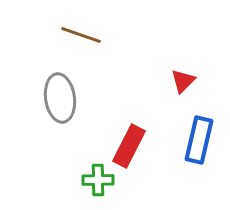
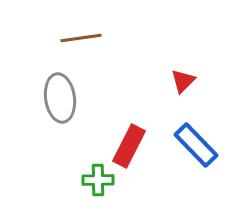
brown line: moved 3 px down; rotated 27 degrees counterclockwise
blue rectangle: moved 3 px left, 5 px down; rotated 57 degrees counterclockwise
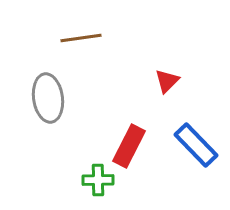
red triangle: moved 16 px left
gray ellipse: moved 12 px left
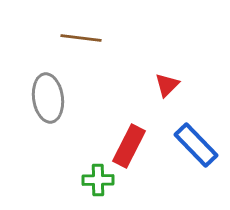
brown line: rotated 15 degrees clockwise
red triangle: moved 4 px down
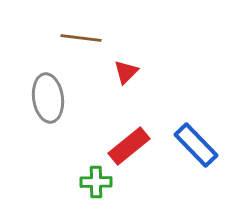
red triangle: moved 41 px left, 13 px up
red rectangle: rotated 24 degrees clockwise
green cross: moved 2 px left, 2 px down
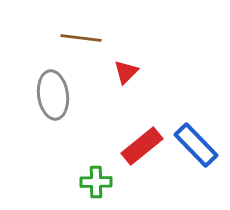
gray ellipse: moved 5 px right, 3 px up
red rectangle: moved 13 px right
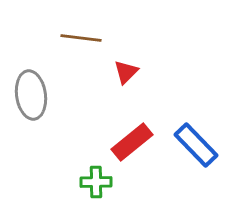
gray ellipse: moved 22 px left
red rectangle: moved 10 px left, 4 px up
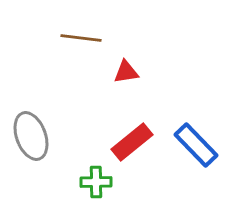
red triangle: rotated 36 degrees clockwise
gray ellipse: moved 41 px down; rotated 12 degrees counterclockwise
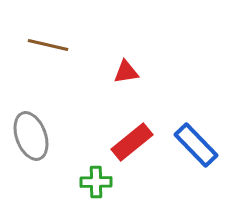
brown line: moved 33 px left, 7 px down; rotated 6 degrees clockwise
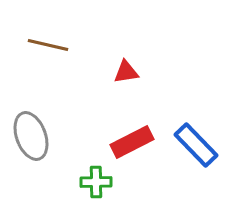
red rectangle: rotated 12 degrees clockwise
